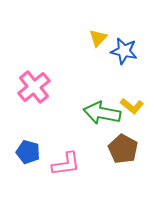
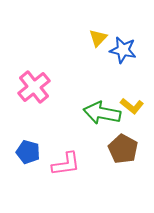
blue star: moved 1 px left, 1 px up
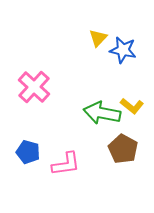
pink cross: rotated 8 degrees counterclockwise
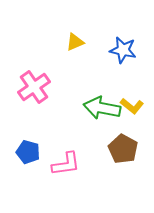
yellow triangle: moved 23 px left, 4 px down; rotated 24 degrees clockwise
pink cross: rotated 12 degrees clockwise
green arrow: moved 5 px up
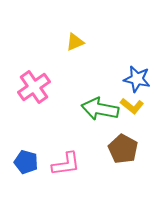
blue star: moved 14 px right, 29 px down
green arrow: moved 2 px left, 1 px down
blue pentagon: moved 2 px left, 10 px down
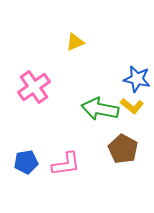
blue pentagon: rotated 25 degrees counterclockwise
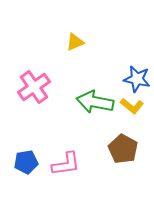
green arrow: moved 5 px left, 7 px up
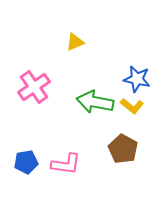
pink L-shape: rotated 16 degrees clockwise
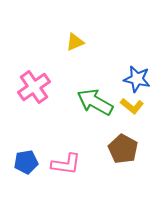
green arrow: rotated 18 degrees clockwise
